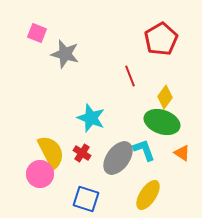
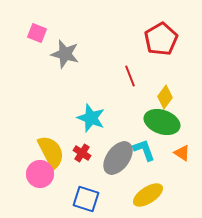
yellow ellipse: rotated 24 degrees clockwise
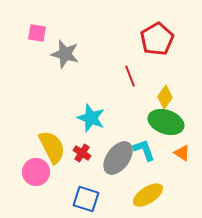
pink square: rotated 12 degrees counterclockwise
red pentagon: moved 4 px left
green ellipse: moved 4 px right
yellow semicircle: moved 1 px right, 5 px up
pink circle: moved 4 px left, 2 px up
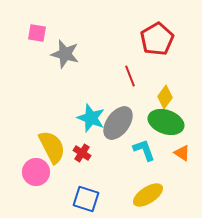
gray ellipse: moved 35 px up
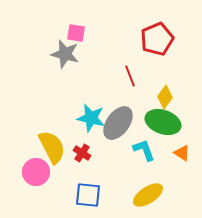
pink square: moved 39 px right
red pentagon: rotated 8 degrees clockwise
cyan star: rotated 8 degrees counterclockwise
green ellipse: moved 3 px left
blue square: moved 2 px right, 4 px up; rotated 12 degrees counterclockwise
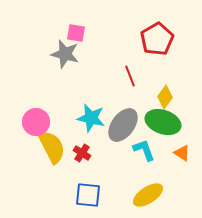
red pentagon: rotated 8 degrees counterclockwise
gray ellipse: moved 5 px right, 2 px down
pink circle: moved 50 px up
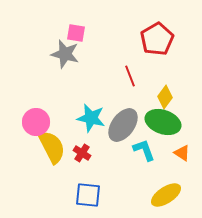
yellow ellipse: moved 18 px right
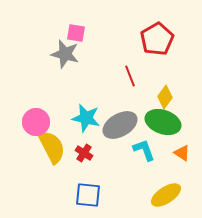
cyan star: moved 5 px left
gray ellipse: moved 3 px left; rotated 24 degrees clockwise
red cross: moved 2 px right
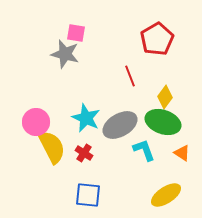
cyan star: rotated 12 degrees clockwise
